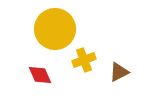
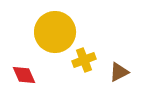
yellow circle: moved 3 px down
red diamond: moved 16 px left
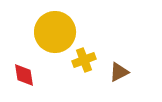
red diamond: rotated 15 degrees clockwise
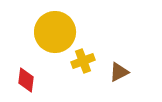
yellow cross: moved 1 px left, 1 px down
red diamond: moved 2 px right, 5 px down; rotated 15 degrees clockwise
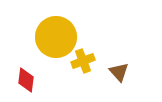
yellow circle: moved 1 px right, 5 px down
brown triangle: rotated 45 degrees counterclockwise
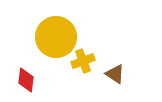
brown triangle: moved 4 px left, 2 px down; rotated 15 degrees counterclockwise
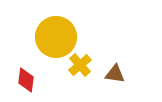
yellow cross: moved 3 px left, 4 px down; rotated 20 degrees counterclockwise
brown triangle: rotated 25 degrees counterclockwise
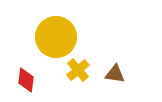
yellow cross: moved 2 px left, 5 px down
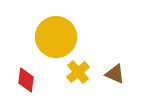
yellow cross: moved 2 px down
brown triangle: rotated 15 degrees clockwise
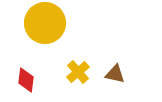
yellow circle: moved 11 px left, 14 px up
brown triangle: rotated 10 degrees counterclockwise
